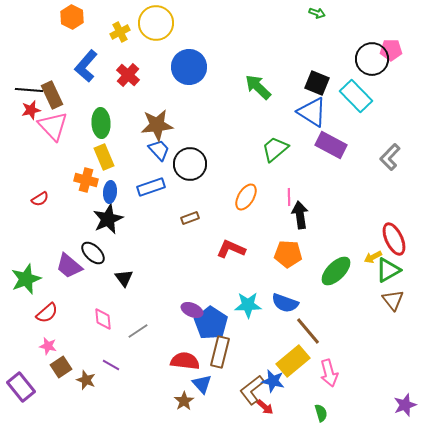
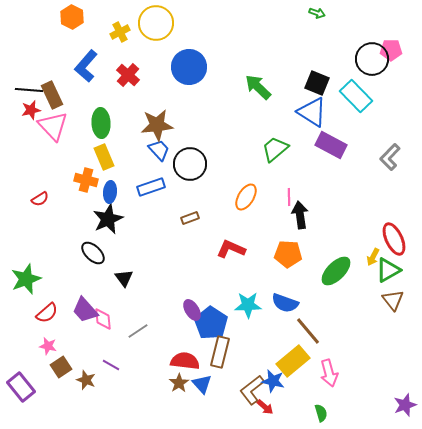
yellow arrow at (373, 257): rotated 36 degrees counterclockwise
purple trapezoid at (69, 266): moved 16 px right, 44 px down; rotated 8 degrees clockwise
purple ellipse at (192, 310): rotated 35 degrees clockwise
brown star at (184, 401): moved 5 px left, 18 px up
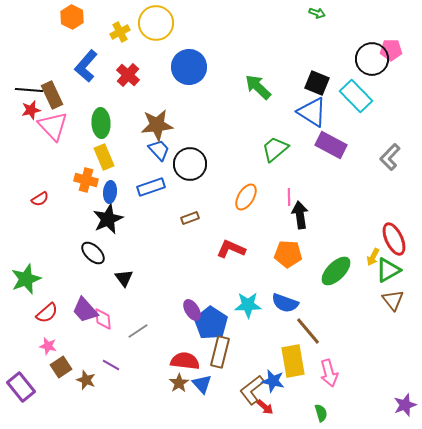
yellow rectangle at (293, 361): rotated 60 degrees counterclockwise
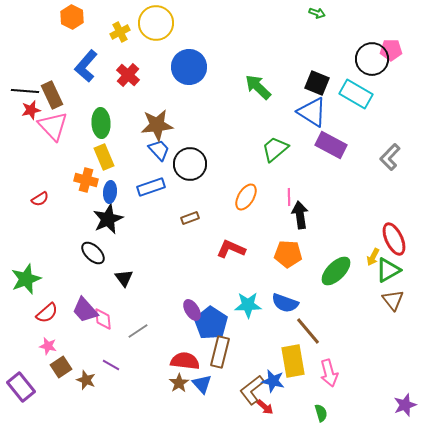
black line at (29, 90): moved 4 px left, 1 px down
cyan rectangle at (356, 96): moved 2 px up; rotated 16 degrees counterclockwise
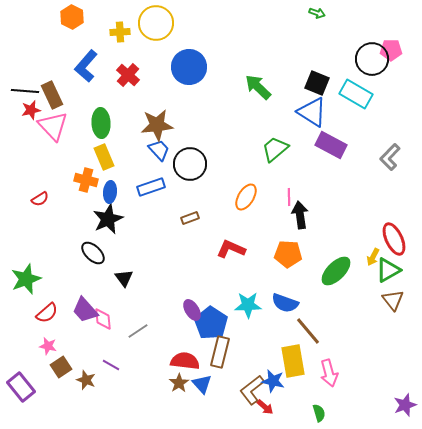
yellow cross at (120, 32): rotated 24 degrees clockwise
green semicircle at (321, 413): moved 2 px left
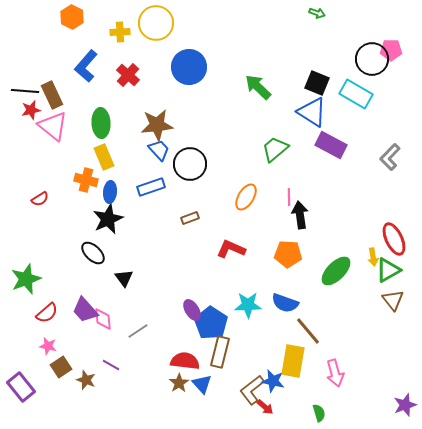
pink triangle at (53, 126): rotated 8 degrees counterclockwise
yellow arrow at (373, 257): rotated 36 degrees counterclockwise
yellow rectangle at (293, 361): rotated 20 degrees clockwise
pink arrow at (329, 373): moved 6 px right
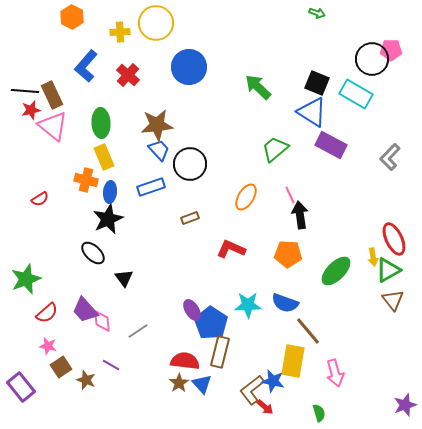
pink line at (289, 197): moved 1 px right, 2 px up; rotated 24 degrees counterclockwise
pink diamond at (103, 319): moved 1 px left, 2 px down
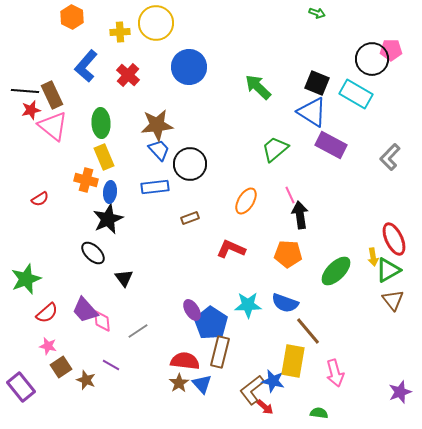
blue rectangle at (151, 187): moved 4 px right; rotated 12 degrees clockwise
orange ellipse at (246, 197): moved 4 px down
purple star at (405, 405): moved 5 px left, 13 px up
green semicircle at (319, 413): rotated 66 degrees counterclockwise
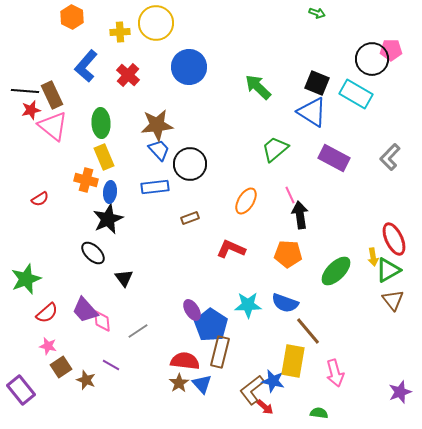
purple rectangle at (331, 145): moved 3 px right, 13 px down
blue pentagon at (211, 323): moved 2 px down
purple rectangle at (21, 387): moved 3 px down
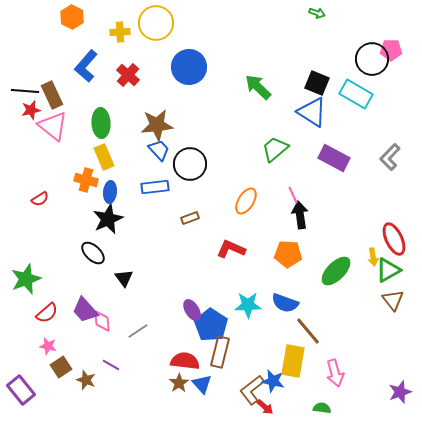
pink line at (290, 195): moved 3 px right
green semicircle at (319, 413): moved 3 px right, 5 px up
